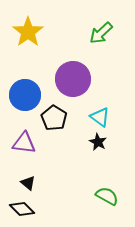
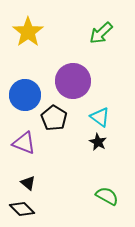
purple circle: moved 2 px down
purple triangle: rotated 15 degrees clockwise
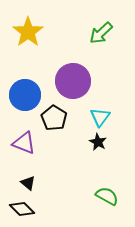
cyan triangle: rotated 30 degrees clockwise
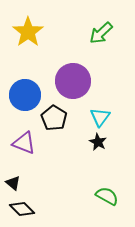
black triangle: moved 15 px left
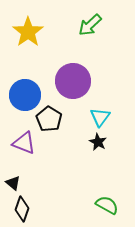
green arrow: moved 11 px left, 8 px up
black pentagon: moved 5 px left, 1 px down
green semicircle: moved 9 px down
black diamond: rotated 65 degrees clockwise
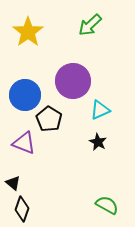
cyan triangle: moved 7 px up; rotated 30 degrees clockwise
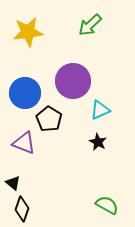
yellow star: rotated 28 degrees clockwise
blue circle: moved 2 px up
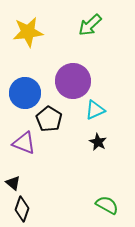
cyan triangle: moved 5 px left
